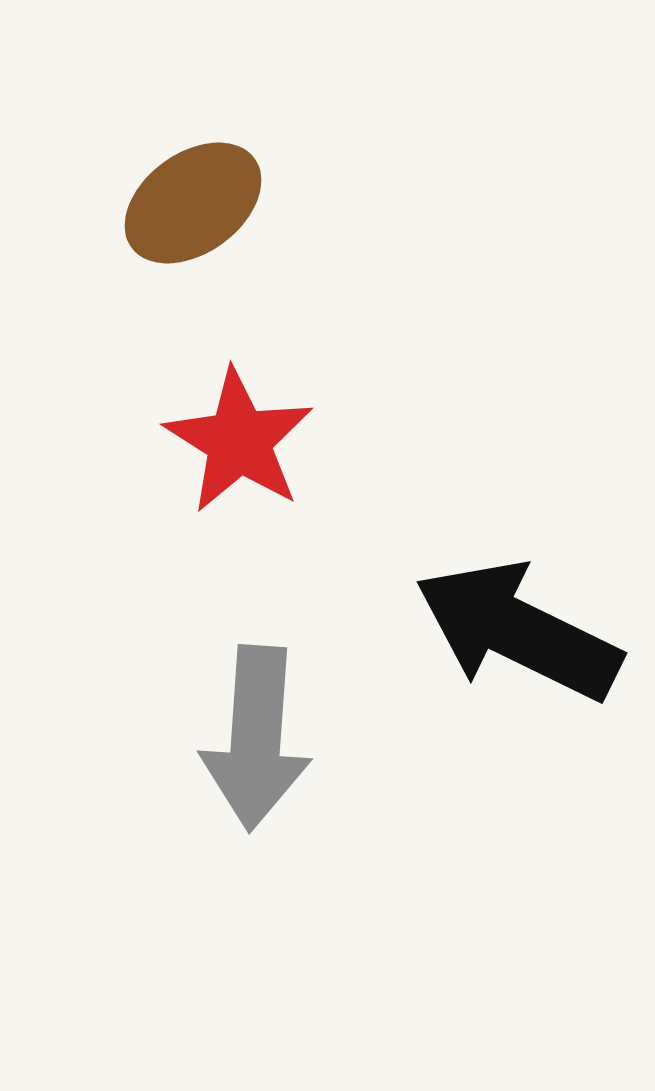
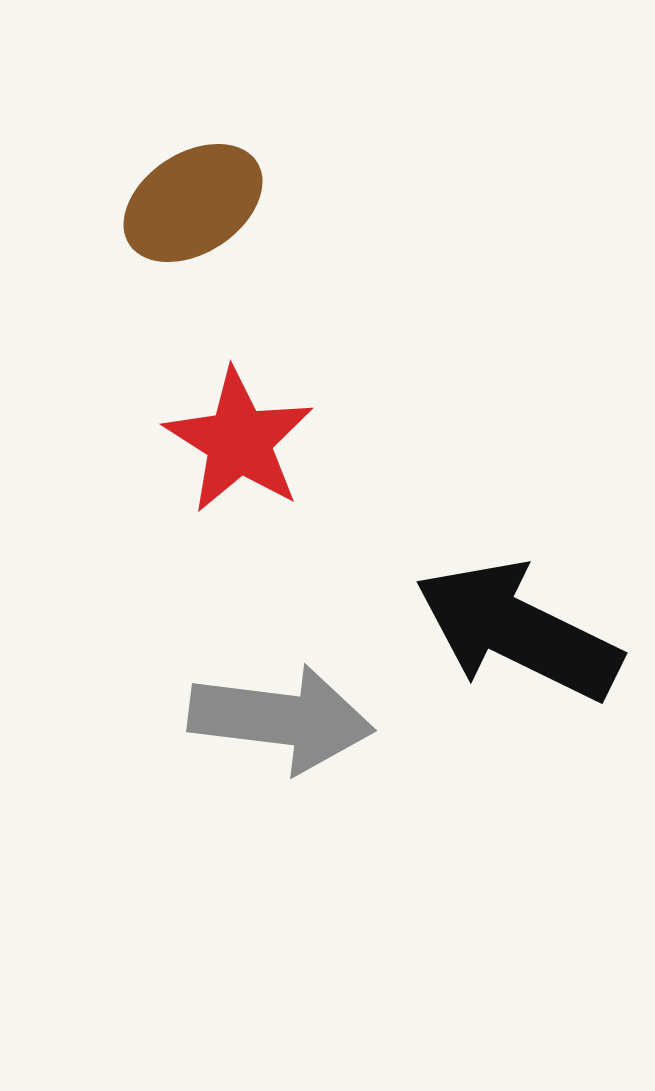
brown ellipse: rotated 3 degrees clockwise
gray arrow: moved 25 px right, 19 px up; rotated 87 degrees counterclockwise
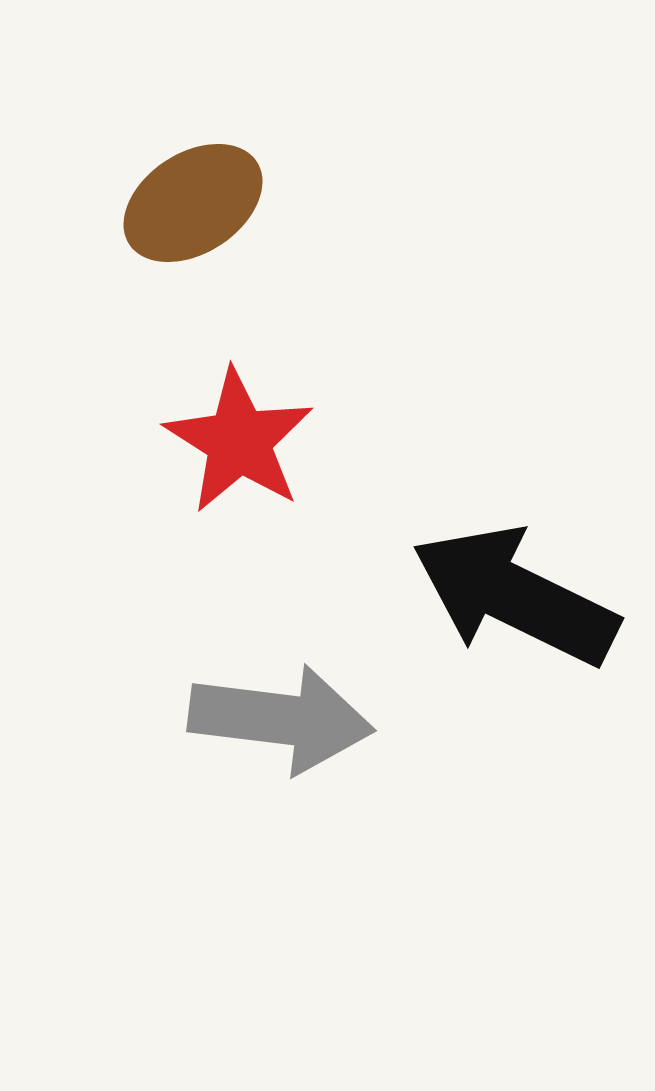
black arrow: moved 3 px left, 35 px up
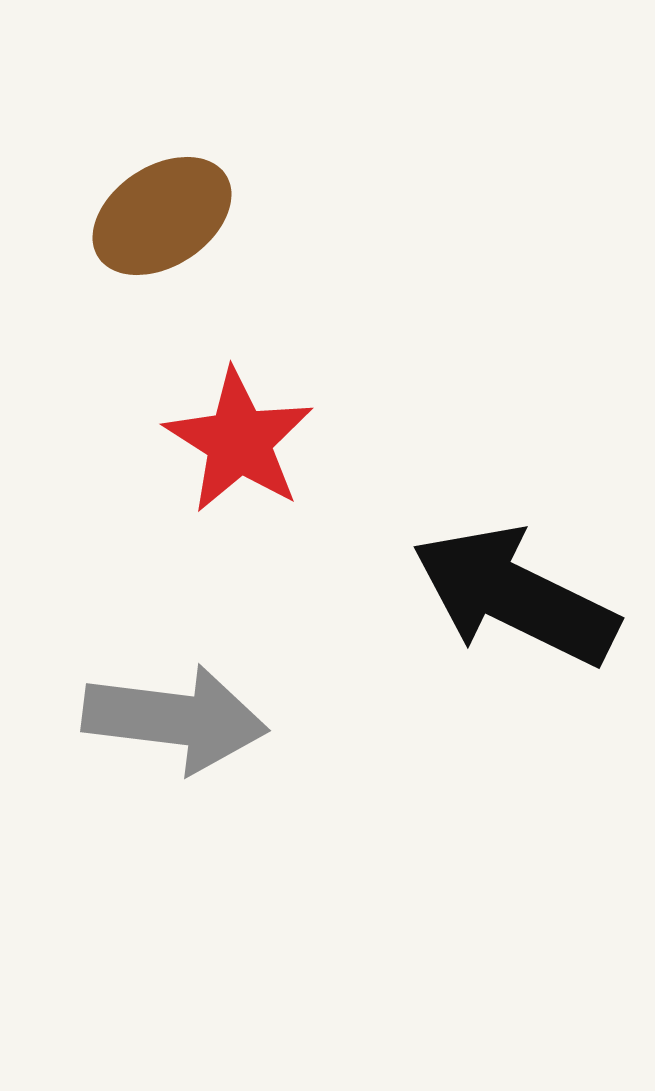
brown ellipse: moved 31 px left, 13 px down
gray arrow: moved 106 px left
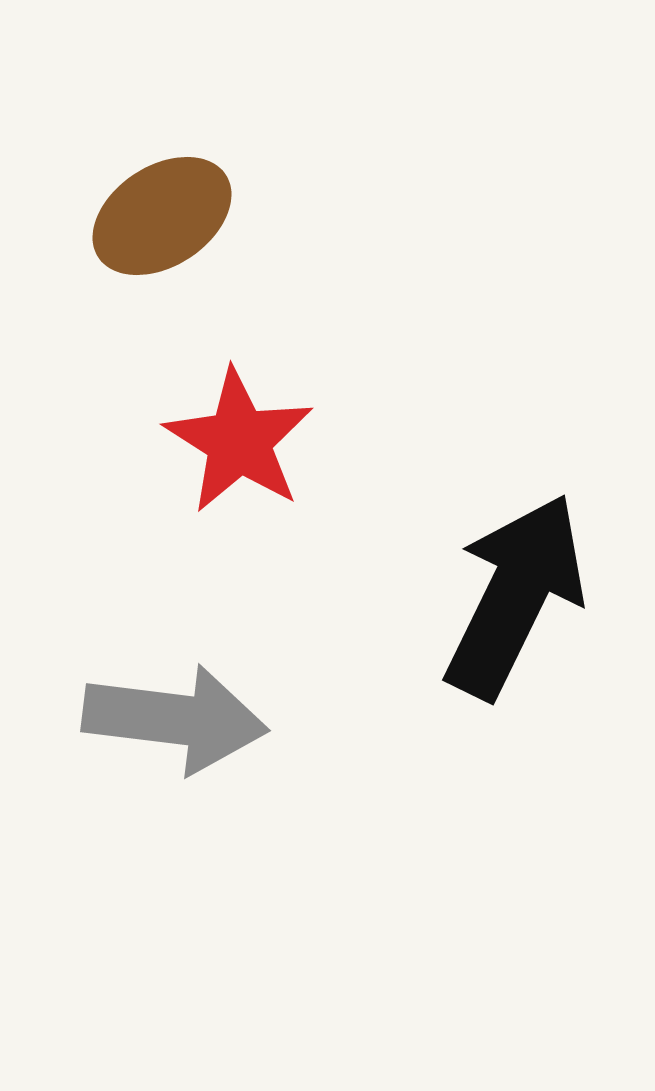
black arrow: rotated 90 degrees clockwise
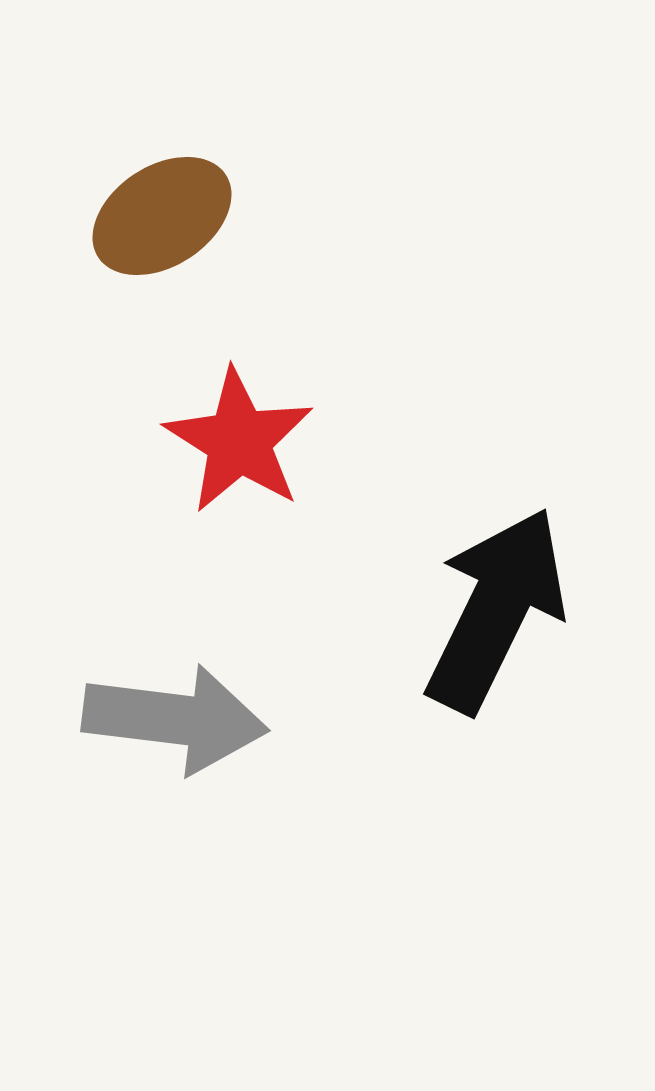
black arrow: moved 19 px left, 14 px down
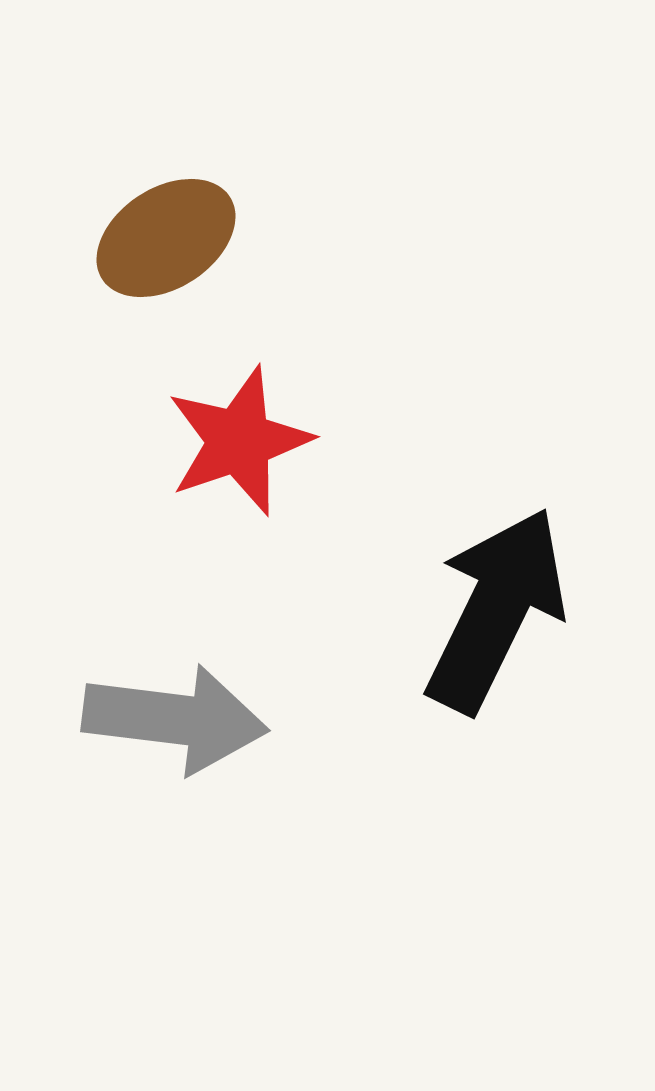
brown ellipse: moved 4 px right, 22 px down
red star: rotated 21 degrees clockwise
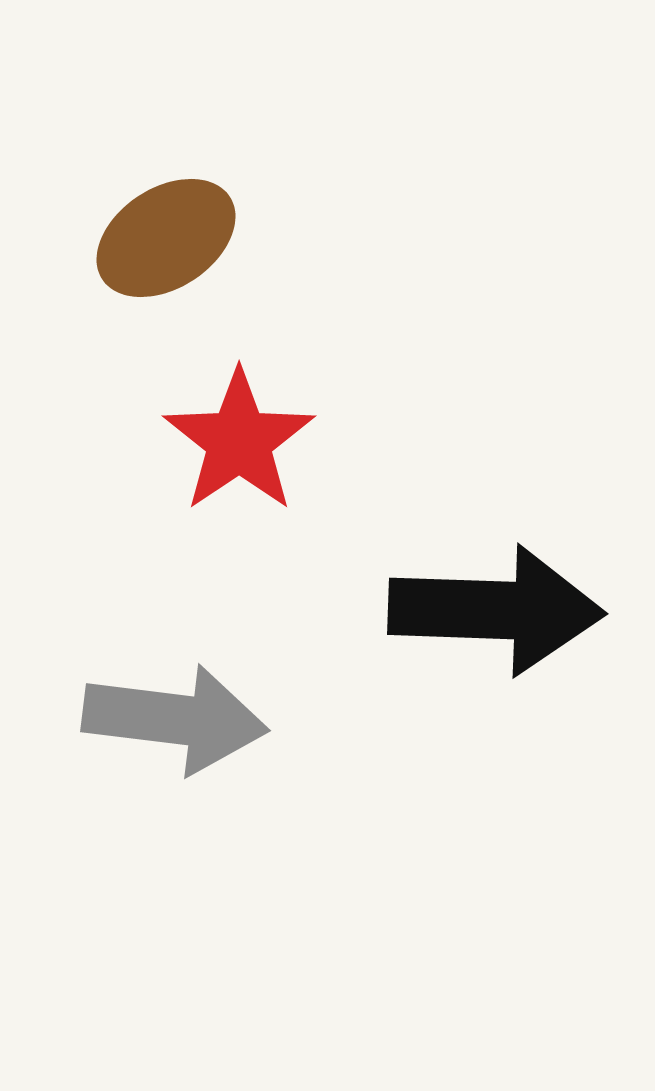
red star: rotated 15 degrees counterclockwise
black arrow: rotated 66 degrees clockwise
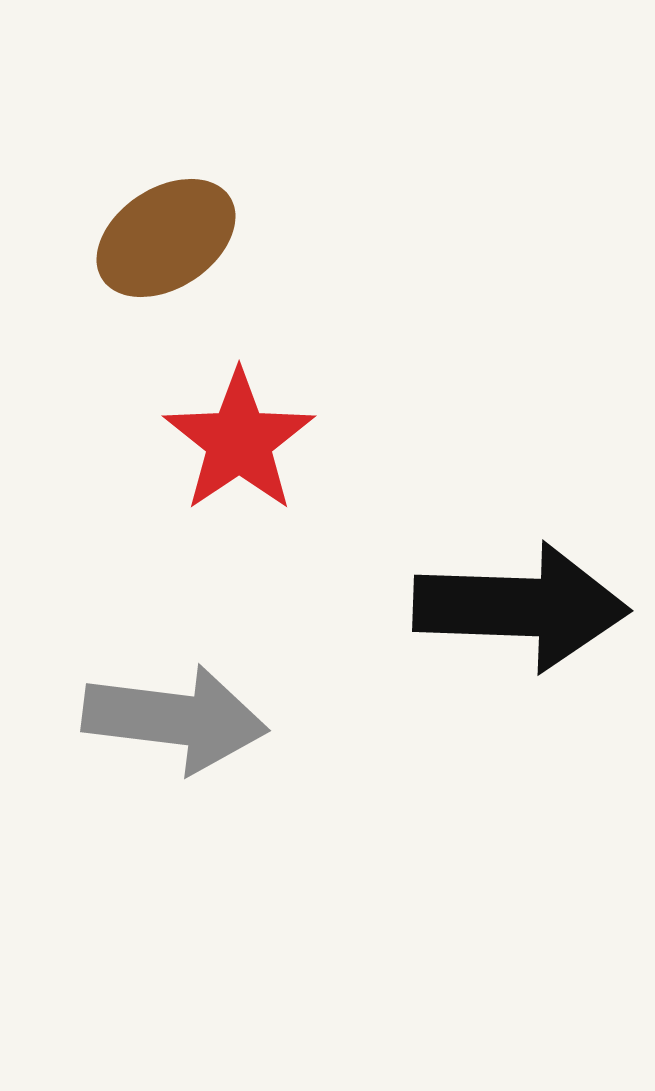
black arrow: moved 25 px right, 3 px up
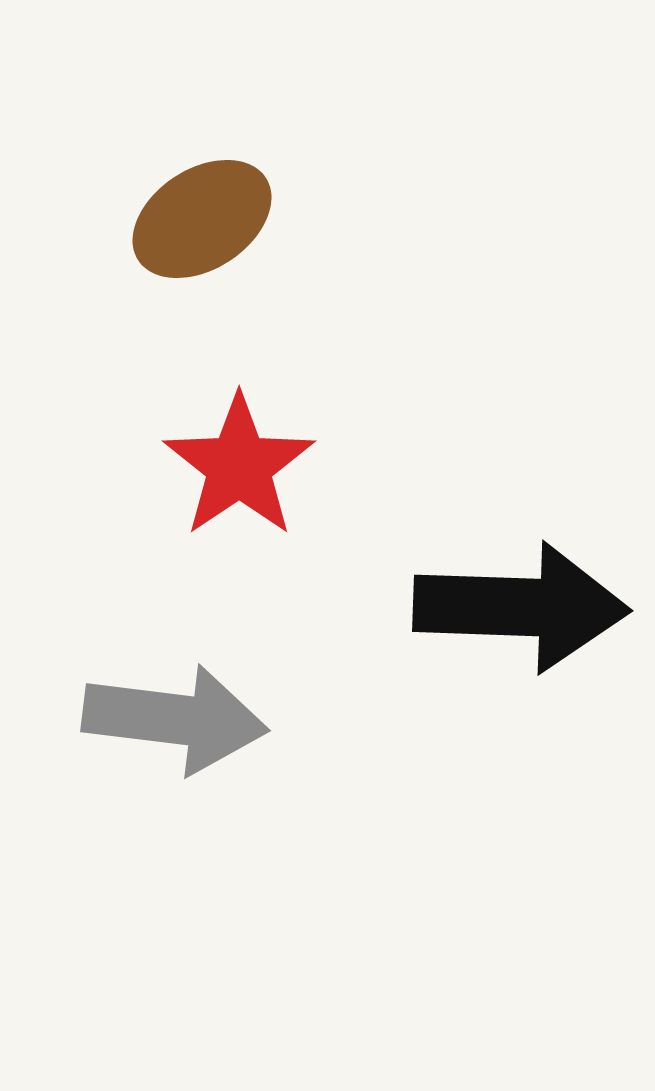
brown ellipse: moved 36 px right, 19 px up
red star: moved 25 px down
